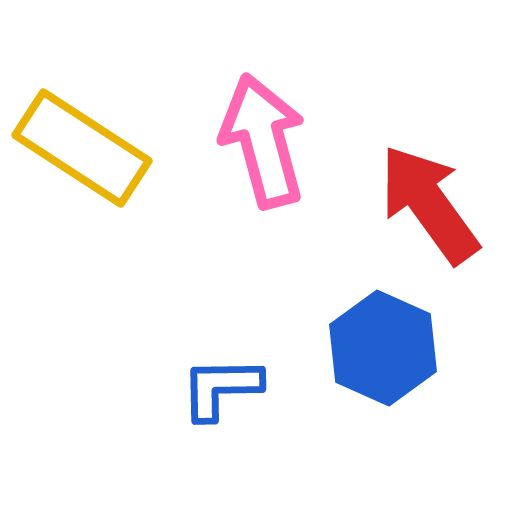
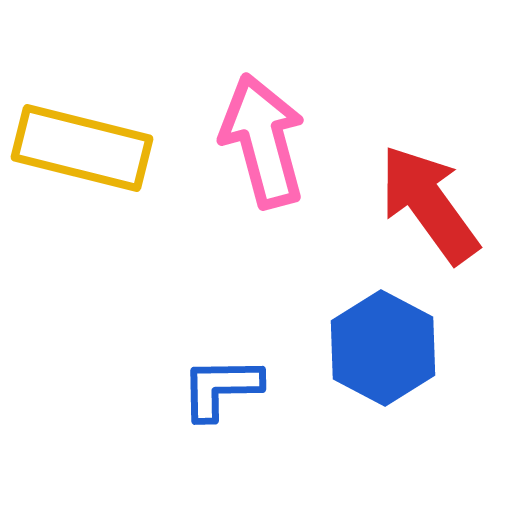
yellow rectangle: rotated 19 degrees counterclockwise
blue hexagon: rotated 4 degrees clockwise
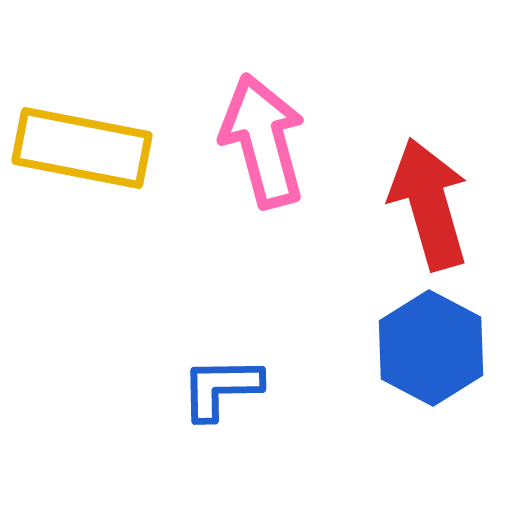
yellow rectangle: rotated 3 degrees counterclockwise
red arrow: rotated 20 degrees clockwise
blue hexagon: moved 48 px right
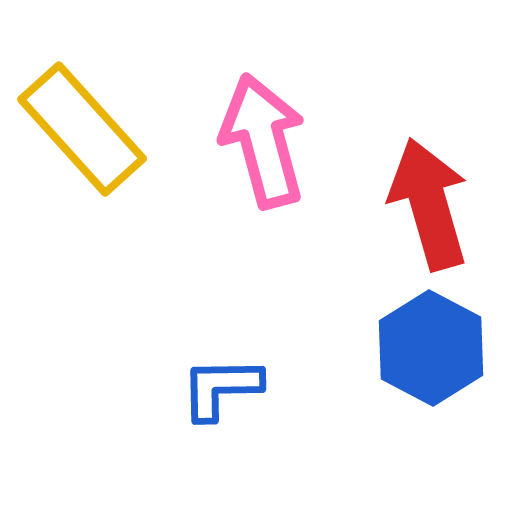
yellow rectangle: moved 19 px up; rotated 37 degrees clockwise
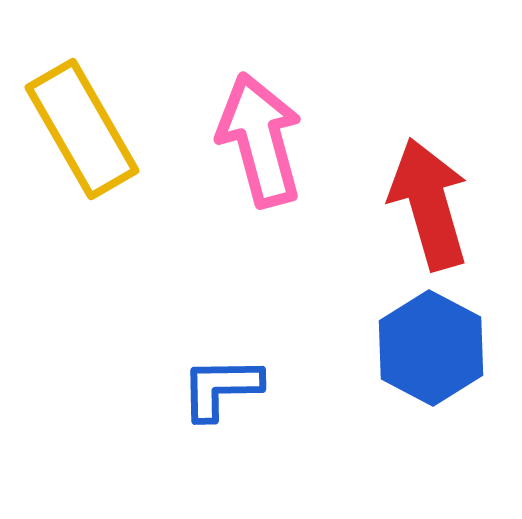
yellow rectangle: rotated 12 degrees clockwise
pink arrow: moved 3 px left, 1 px up
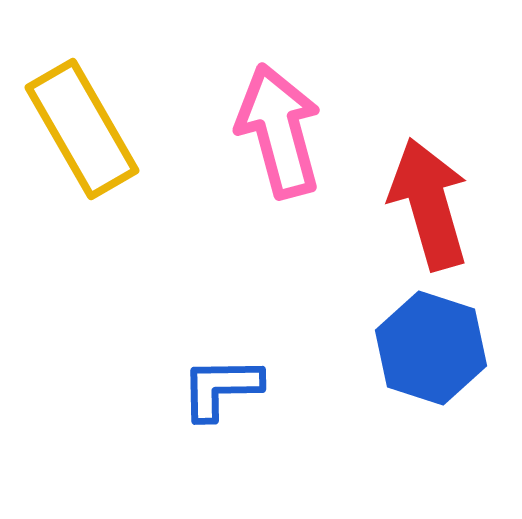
pink arrow: moved 19 px right, 9 px up
blue hexagon: rotated 10 degrees counterclockwise
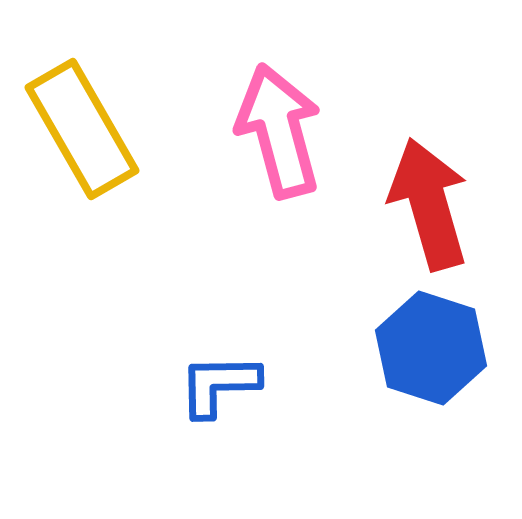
blue L-shape: moved 2 px left, 3 px up
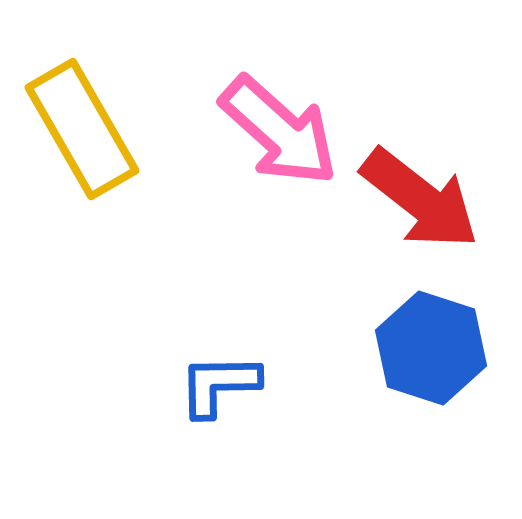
pink arrow: rotated 147 degrees clockwise
red arrow: moved 9 px left, 5 px up; rotated 144 degrees clockwise
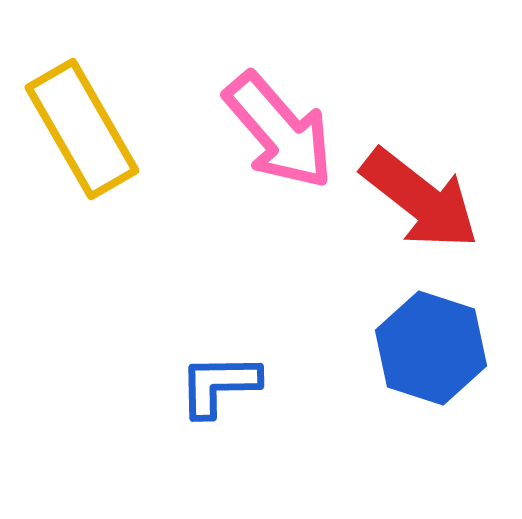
pink arrow: rotated 7 degrees clockwise
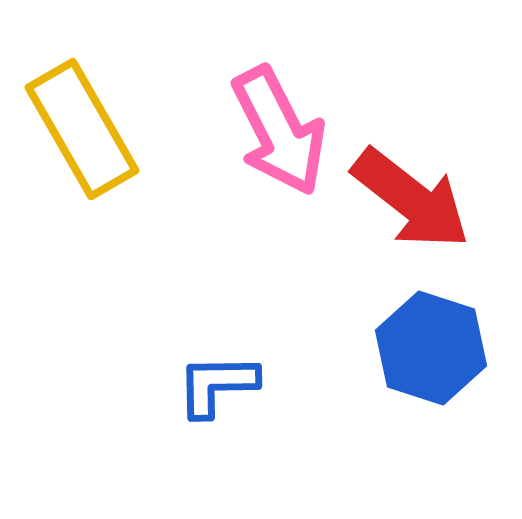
pink arrow: rotated 14 degrees clockwise
red arrow: moved 9 px left
blue L-shape: moved 2 px left
